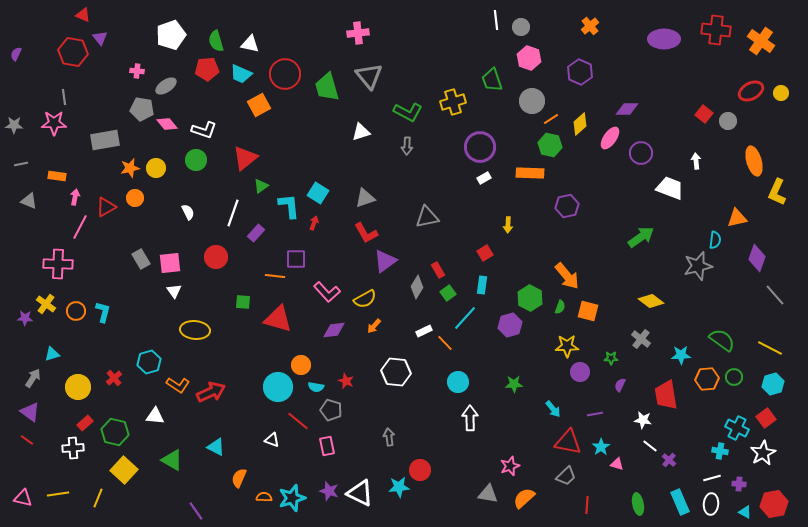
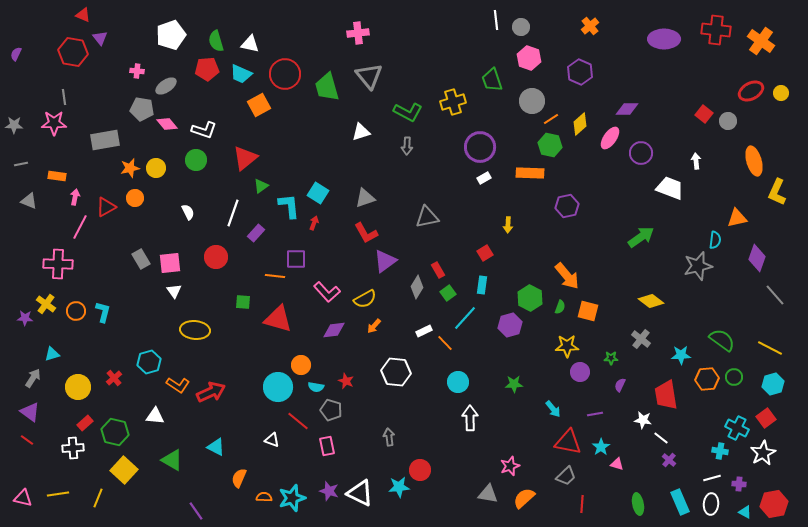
white line at (650, 446): moved 11 px right, 8 px up
red line at (587, 505): moved 5 px left, 1 px up
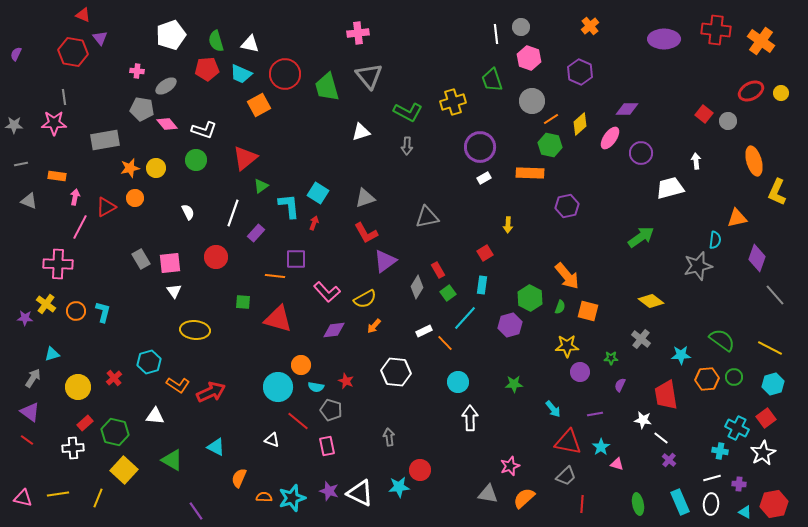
white line at (496, 20): moved 14 px down
white trapezoid at (670, 188): rotated 36 degrees counterclockwise
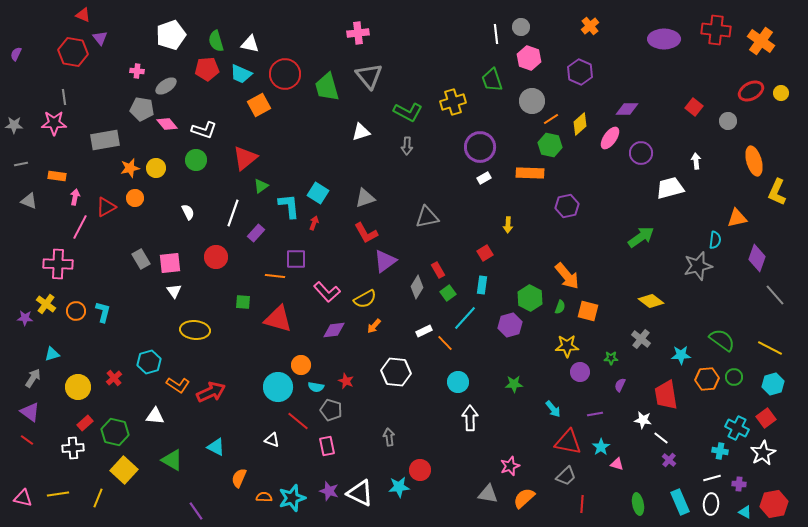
red square at (704, 114): moved 10 px left, 7 px up
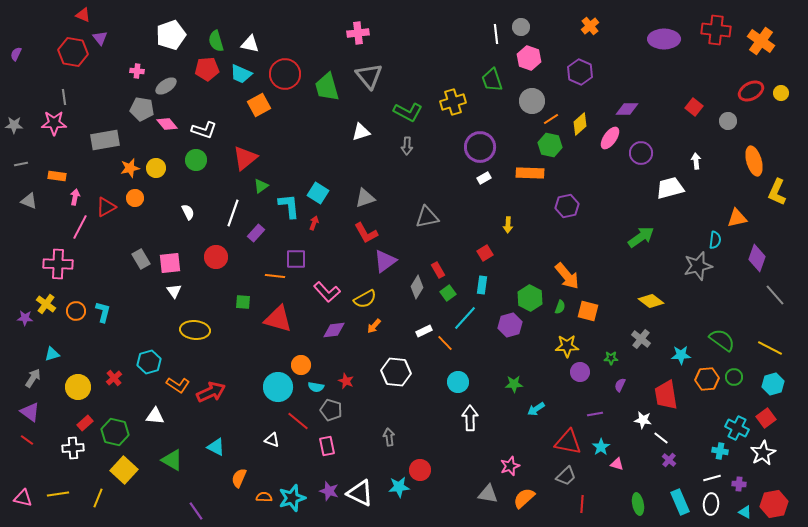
cyan arrow at (553, 409): moved 17 px left; rotated 96 degrees clockwise
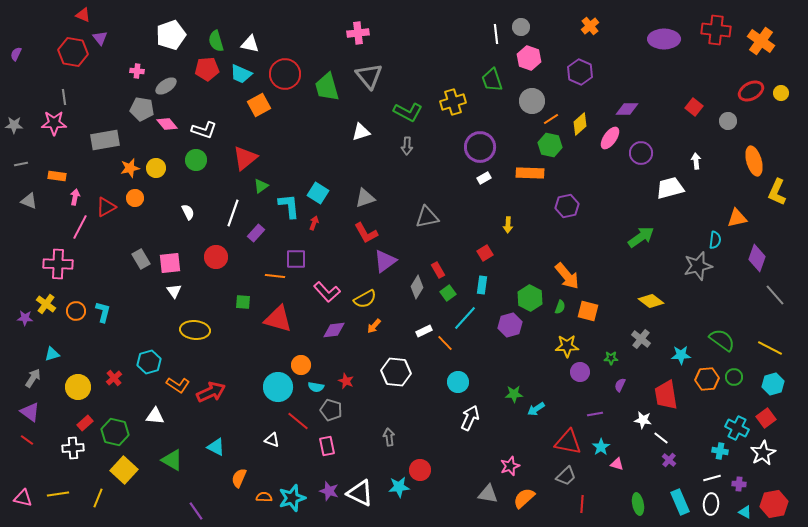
green star at (514, 384): moved 10 px down
white arrow at (470, 418): rotated 25 degrees clockwise
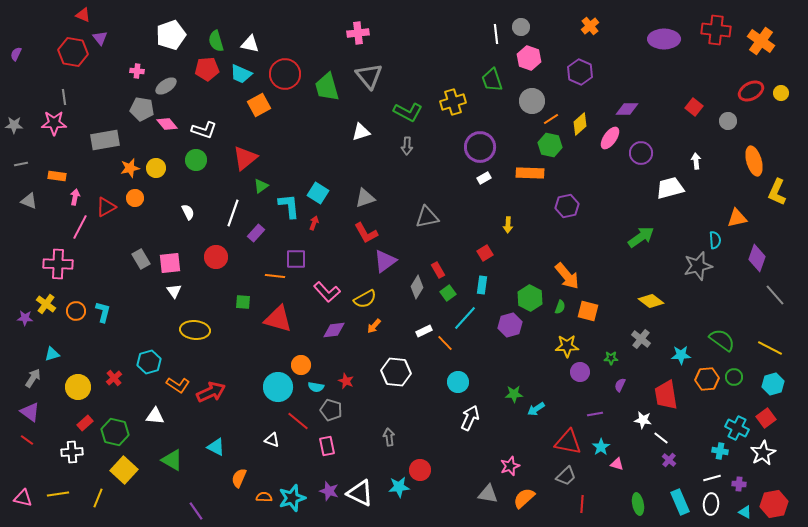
cyan semicircle at (715, 240): rotated 12 degrees counterclockwise
white cross at (73, 448): moved 1 px left, 4 px down
